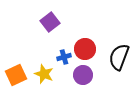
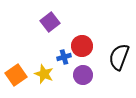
red circle: moved 3 px left, 3 px up
orange square: rotated 10 degrees counterclockwise
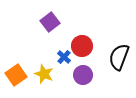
blue cross: rotated 32 degrees counterclockwise
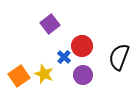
purple square: moved 2 px down
orange square: moved 3 px right, 1 px down
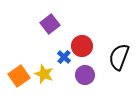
purple circle: moved 2 px right
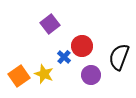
purple circle: moved 6 px right
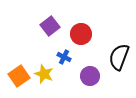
purple square: moved 2 px down
red circle: moved 1 px left, 12 px up
blue cross: rotated 16 degrees counterclockwise
purple circle: moved 1 px left, 1 px down
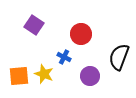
purple square: moved 16 px left, 1 px up; rotated 18 degrees counterclockwise
orange square: rotated 30 degrees clockwise
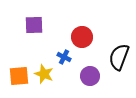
purple square: rotated 36 degrees counterclockwise
red circle: moved 1 px right, 3 px down
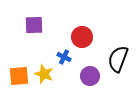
black semicircle: moved 1 px left, 2 px down
